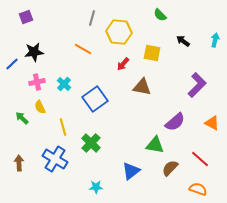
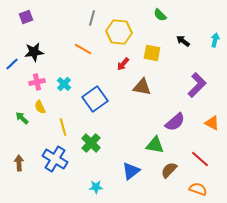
brown semicircle: moved 1 px left, 2 px down
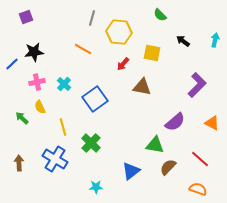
brown semicircle: moved 1 px left, 3 px up
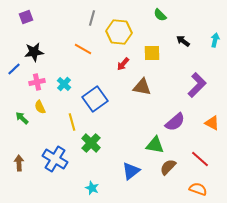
yellow square: rotated 12 degrees counterclockwise
blue line: moved 2 px right, 5 px down
yellow line: moved 9 px right, 5 px up
cyan star: moved 4 px left, 1 px down; rotated 24 degrees clockwise
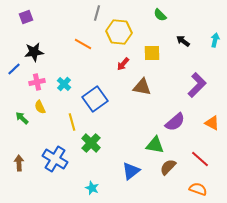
gray line: moved 5 px right, 5 px up
orange line: moved 5 px up
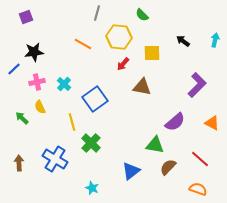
green semicircle: moved 18 px left
yellow hexagon: moved 5 px down
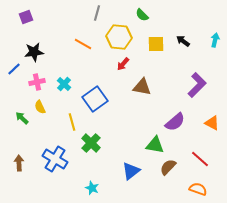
yellow square: moved 4 px right, 9 px up
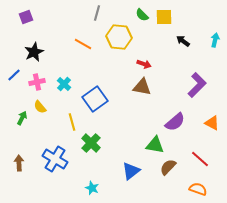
yellow square: moved 8 px right, 27 px up
black star: rotated 18 degrees counterclockwise
red arrow: moved 21 px right; rotated 112 degrees counterclockwise
blue line: moved 6 px down
yellow semicircle: rotated 16 degrees counterclockwise
green arrow: rotated 72 degrees clockwise
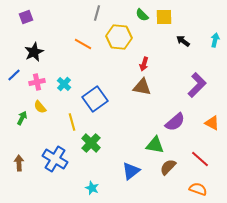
red arrow: rotated 88 degrees clockwise
